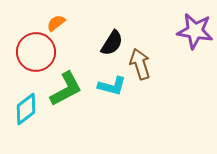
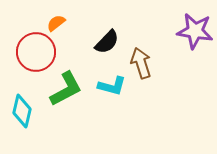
black semicircle: moved 5 px left, 1 px up; rotated 12 degrees clockwise
brown arrow: moved 1 px right, 1 px up
cyan diamond: moved 4 px left, 2 px down; rotated 40 degrees counterclockwise
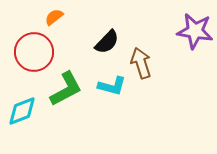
orange semicircle: moved 2 px left, 6 px up
red circle: moved 2 px left
cyan diamond: rotated 56 degrees clockwise
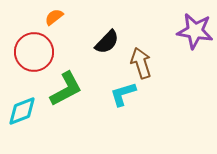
cyan L-shape: moved 11 px right, 8 px down; rotated 148 degrees clockwise
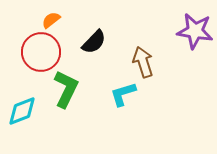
orange semicircle: moved 3 px left, 3 px down
black semicircle: moved 13 px left
red circle: moved 7 px right
brown arrow: moved 2 px right, 1 px up
green L-shape: rotated 36 degrees counterclockwise
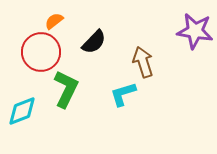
orange semicircle: moved 3 px right, 1 px down
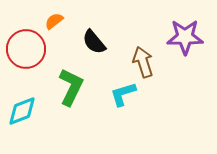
purple star: moved 10 px left, 6 px down; rotated 9 degrees counterclockwise
black semicircle: rotated 96 degrees clockwise
red circle: moved 15 px left, 3 px up
green L-shape: moved 5 px right, 2 px up
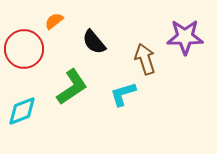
red circle: moved 2 px left
brown arrow: moved 2 px right, 3 px up
green L-shape: moved 1 px right; rotated 30 degrees clockwise
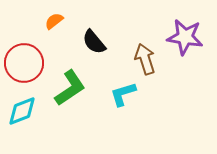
purple star: rotated 9 degrees clockwise
red circle: moved 14 px down
green L-shape: moved 2 px left, 1 px down
